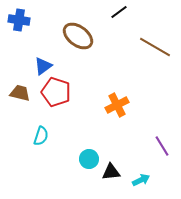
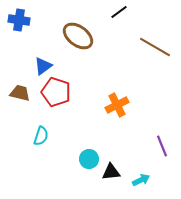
purple line: rotated 10 degrees clockwise
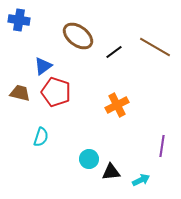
black line: moved 5 px left, 40 px down
cyan semicircle: moved 1 px down
purple line: rotated 30 degrees clockwise
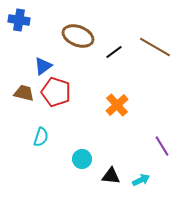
brown ellipse: rotated 16 degrees counterclockwise
brown trapezoid: moved 4 px right
orange cross: rotated 15 degrees counterclockwise
purple line: rotated 40 degrees counterclockwise
cyan circle: moved 7 px left
black triangle: moved 4 px down; rotated 12 degrees clockwise
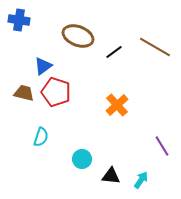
cyan arrow: rotated 30 degrees counterclockwise
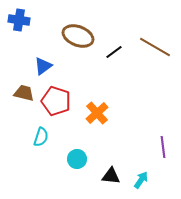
red pentagon: moved 9 px down
orange cross: moved 20 px left, 8 px down
purple line: moved 1 px right, 1 px down; rotated 25 degrees clockwise
cyan circle: moved 5 px left
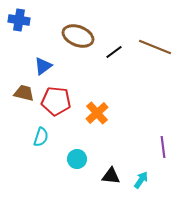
brown line: rotated 8 degrees counterclockwise
red pentagon: rotated 12 degrees counterclockwise
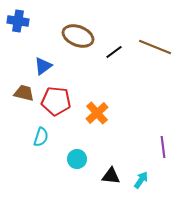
blue cross: moved 1 px left, 1 px down
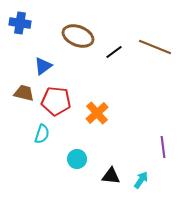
blue cross: moved 2 px right, 2 px down
cyan semicircle: moved 1 px right, 3 px up
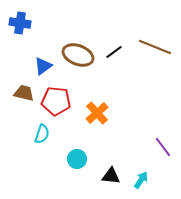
brown ellipse: moved 19 px down
purple line: rotated 30 degrees counterclockwise
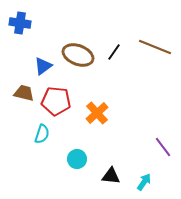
black line: rotated 18 degrees counterclockwise
cyan arrow: moved 3 px right, 2 px down
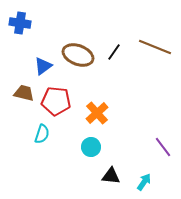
cyan circle: moved 14 px right, 12 px up
